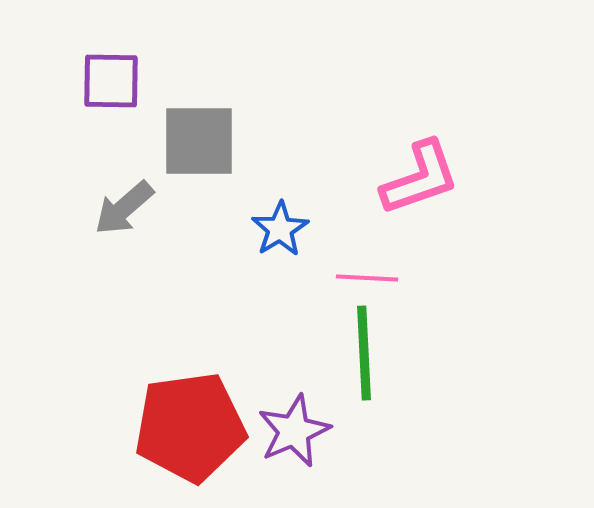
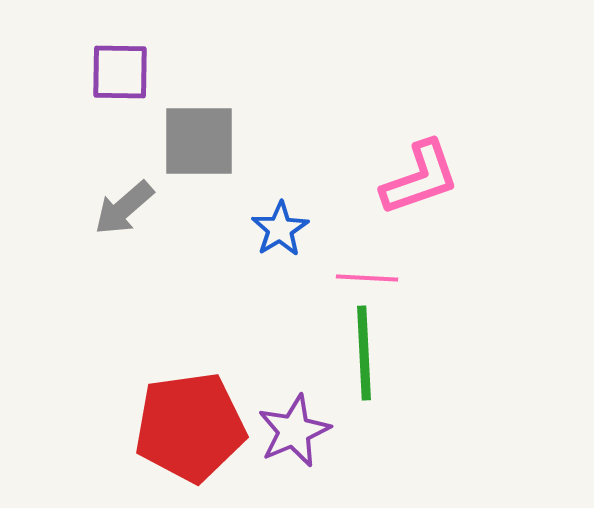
purple square: moved 9 px right, 9 px up
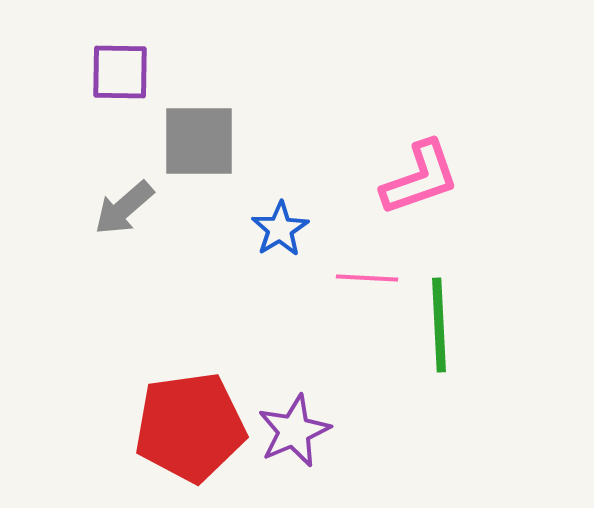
green line: moved 75 px right, 28 px up
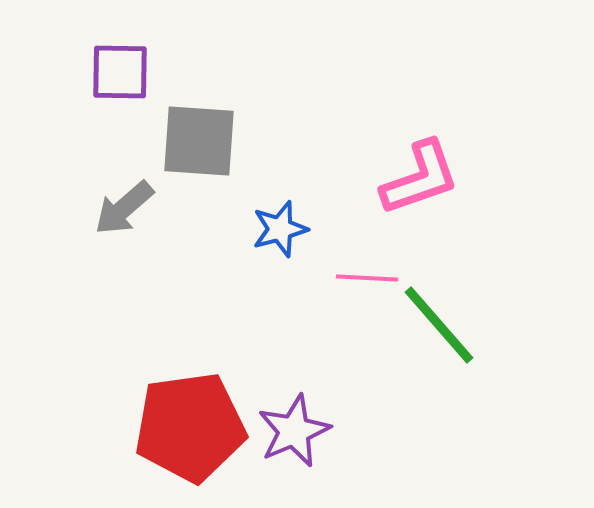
gray square: rotated 4 degrees clockwise
blue star: rotated 16 degrees clockwise
green line: rotated 38 degrees counterclockwise
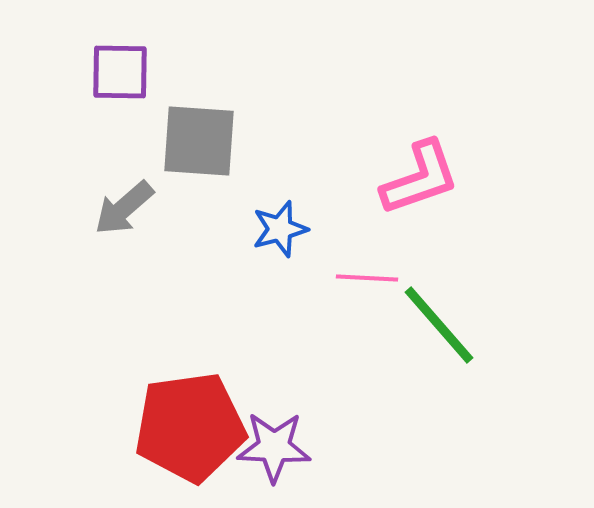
purple star: moved 20 px left, 16 px down; rotated 26 degrees clockwise
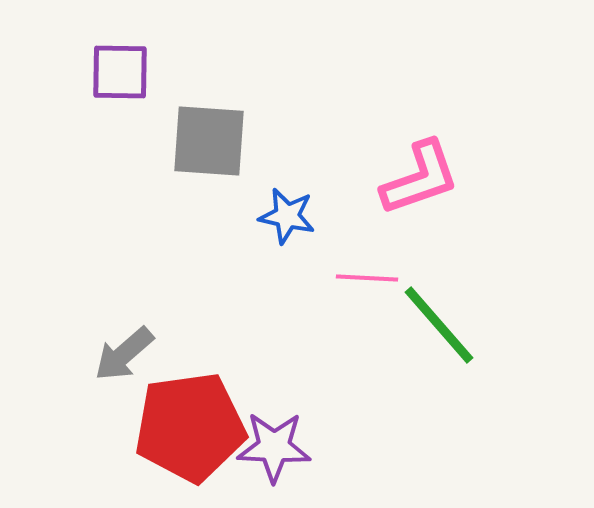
gray square: moved 10 px right
gray arrow: moved 146 px down
blue star: moved 7 px right, 13 px up; rotated 28 degrees clockwise
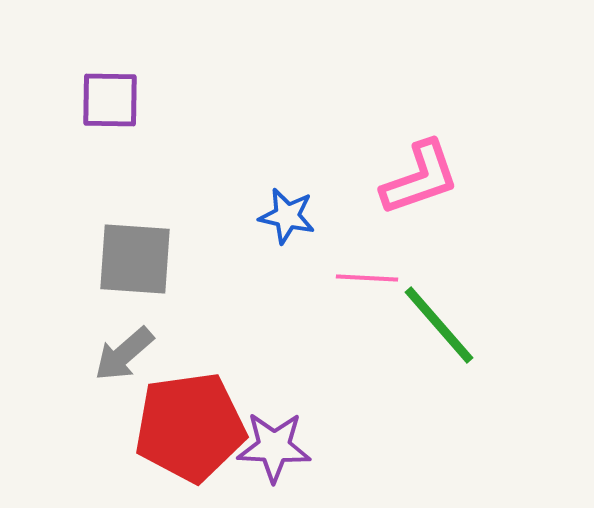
purple square: moved 10 px left, 28 px down
gray square: moved 74 px left, 118 px down
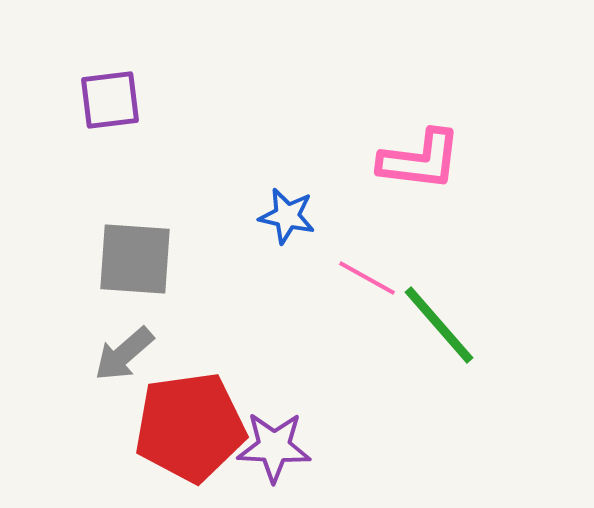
purple square: rotated 8 degrees counterclockwise
pink L-shape: moved 18 px up; rotated 26 degrees clockwise
pink line: rotated 26 degrees clockwise
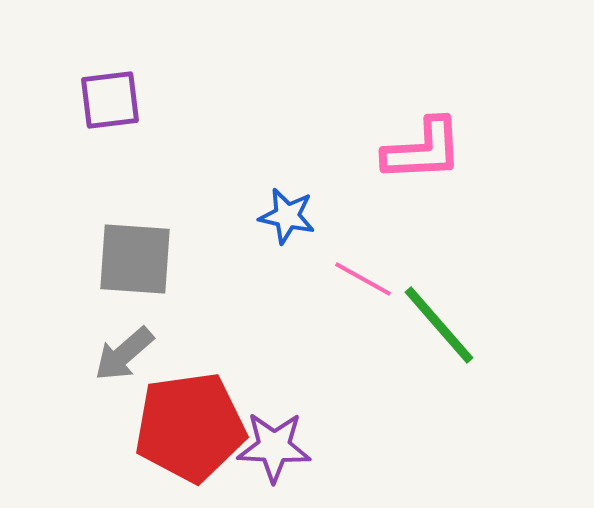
pink L-shape: moved 3 px right, 10 px up; rotated 10 degrees counterclockwise
pink line: moved 4 px left, 1 px down
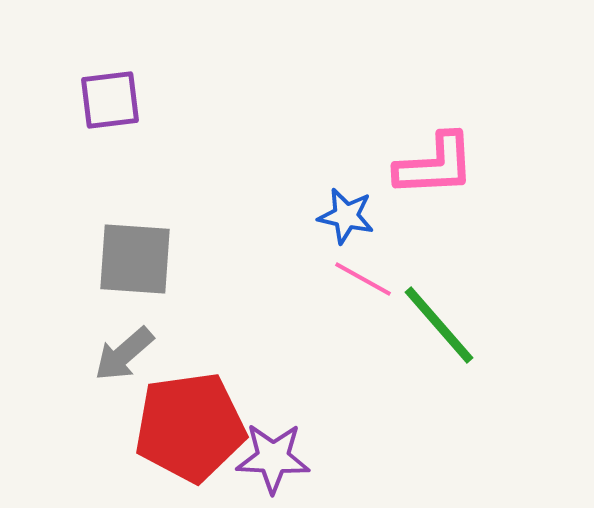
pink L-shape: moved 12 px right, 15 px down
blue star: moved 59 px right
purple star: moved 1 px left, 11 px down
